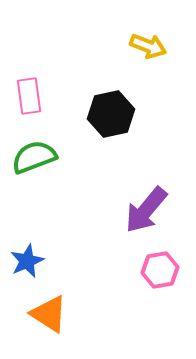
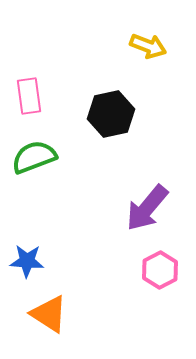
purple arrow: moved 1 px right, 2 px up
blue star: rotated 28 degrees clockwise
pink hexagon: rotated 18 degrees counterclockwise
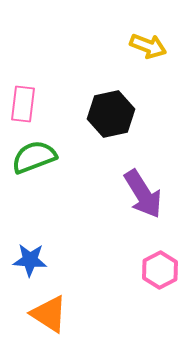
pink rectangle: moved 6 px left, 8 px down; rotated 15 degrees clockwise
purple arrow: moved 4 px left, 14 px up; rotated 72 degrees counterclockwise
blue star: moved 3 px right, 1 px up
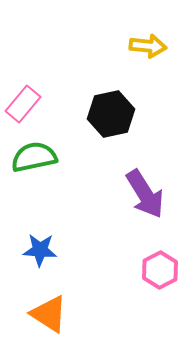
yellow arrow: rotated 15 degrees counterclockwise
pink rectangle: rotated 33 degrees clockwise
green semicircle: rotated 9 degrees clockwise
purple arrow: moved 2 px right
blue star: moved 10 px right, 10 px up
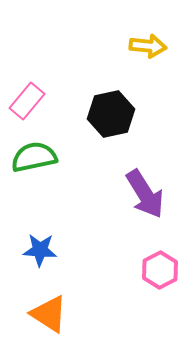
pink rectangle: moved 4 px right, 3 px up
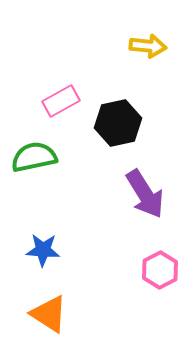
pink rectangle: moved 34 px right; rotated 21 degrees clockwise
black hexagon: moved 7 px right, 9 px down
blue star: moved 3 px right
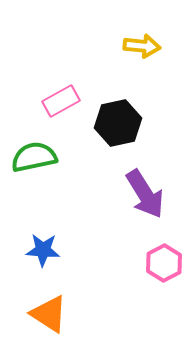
yellow arrow: moved 6 px left
pink hexagon: moved 4 px right, 7 px up
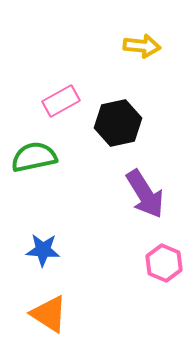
pink hexagon: rotated 9 degrees counterclockwise
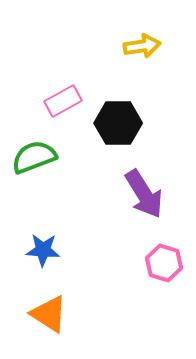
yellow arrow: rotated 15 degrees counterclockwise
pink rectangle: moved 2 px right
black hexagon: rotated 12 degrees clockwise
green semicircle: rotated 9 degrees counterclockwise
purple arrow: moved 1 px left
pink hexagon: rotated 6 degrees counterclockwise
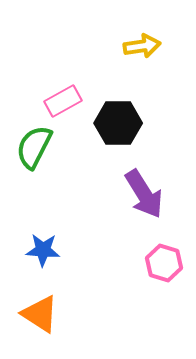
green semicircle: moved 10 px up; rotated 42 degrees counterclockwise
orange triangle: moved 9 px left
